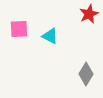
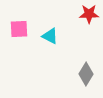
red star: rotated 24 degrees clockwise
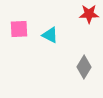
cyan triangle: moved 1 px up
gray diamond: moved 2 px left, 7 px up
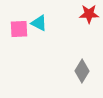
cyan triangle: moved 11 px left, 12 px up
gray diamond: moved 2 px left, 4 px down
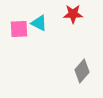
red star: moved 16 px left
gray diamond: rotated 10 degrees clockwise
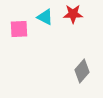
cyan triangle: moved 6 px right, 6 px up
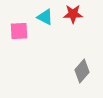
pink square: moved 2 px down
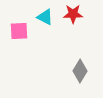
gray diamond: moved 2 px left; rotated 10 degrees counterclockwise
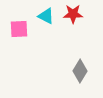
cyan triangle: moved 1 px right, 1 px up
pink square: moved 2 px up
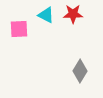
cyan triangle: moved 1 px up
